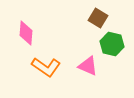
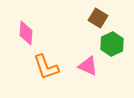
green hexagon: rotated 20 degrees clockwise
orange L-shape: rotated 36 degrees clockwise
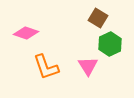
pink diamond: rotated 75 degrees counterclockwise
green hexagon: moved 2 px left
pink triangle: rotated 35 degrees clockwise
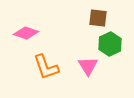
brown square: rotated 24 degrees counterclockwise
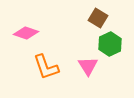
brown square: rotated 24 degrees clockwise
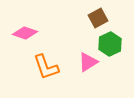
brown square: rotated 30 degrees clockwise
pink diamond: moved 1 px left
pink triangle: moved 4 px up; rotated 30 degrees clockwise
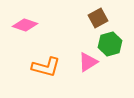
pink diamond: moved 8 px up
green hexagon: rotated 10 degrees clockwise
orange L-shape: rotated 56 degrees counterclockwise
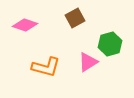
brown square: moved 23 px left
